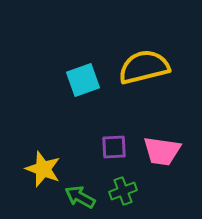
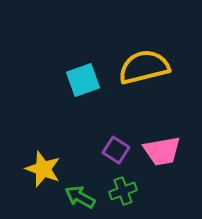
purple square: moved 2 px right, 3 px down; rotated 36 degrees clockwise
pink trapezoid: rotated 18 degrees counterclockwise
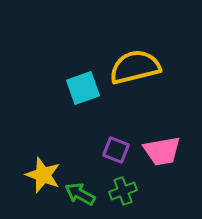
yellow semicircle: moved 9 px left
cyan square: moved 8 px down
purple square: rotated 12 degrees counterclockwise
yellow star: moved 6 px down
green arrow: moved 3 px up
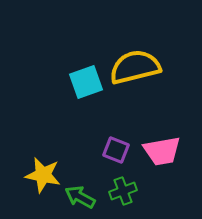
cyan square: moved 3 px right, 6 px up
yellow star: rotated 9 degrees counterclockwise
green arrow: moved 3 px down
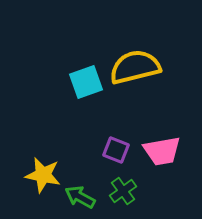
green cross: rotated 16 degrees counterclockwise
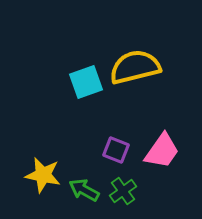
pink trapezoid: rotated 45 degrees counterclockwise
green arrow: moved 4 px right, 7 px up
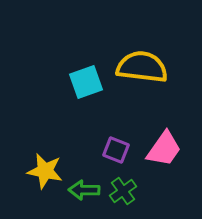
yellow semicircle: moved 7 px right; rotated 21 degrees clockwise
pink trapezoid: moved 2 px right, 2 px up
yellow star: moved 2 px right, 4 px up
green arrow: rotated 28 degrees counterclockwise
